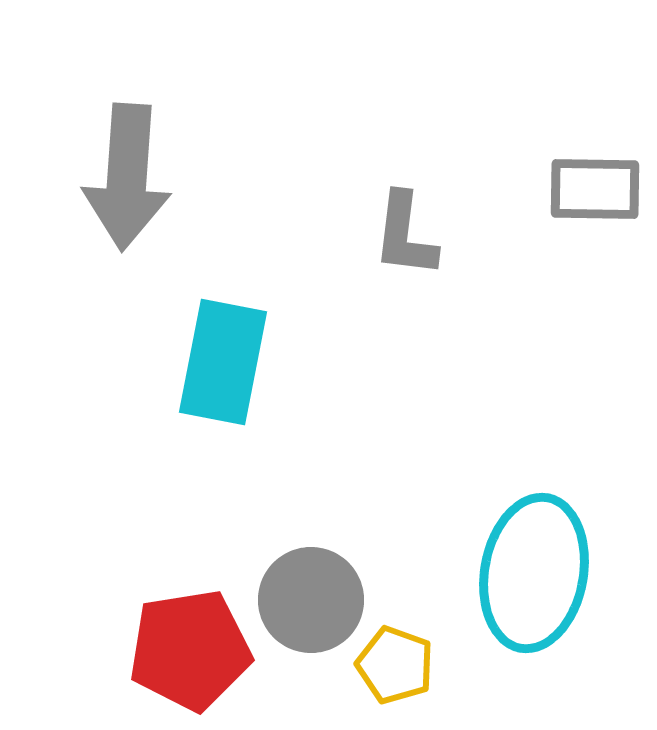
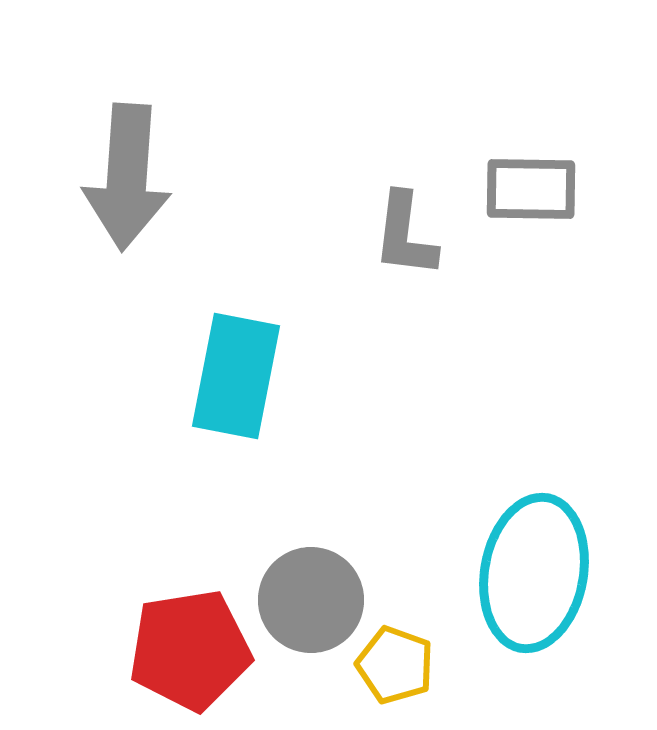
gray rectangle: moved 64 px left
cyan rectangle: moved 13 px right, 14 px down
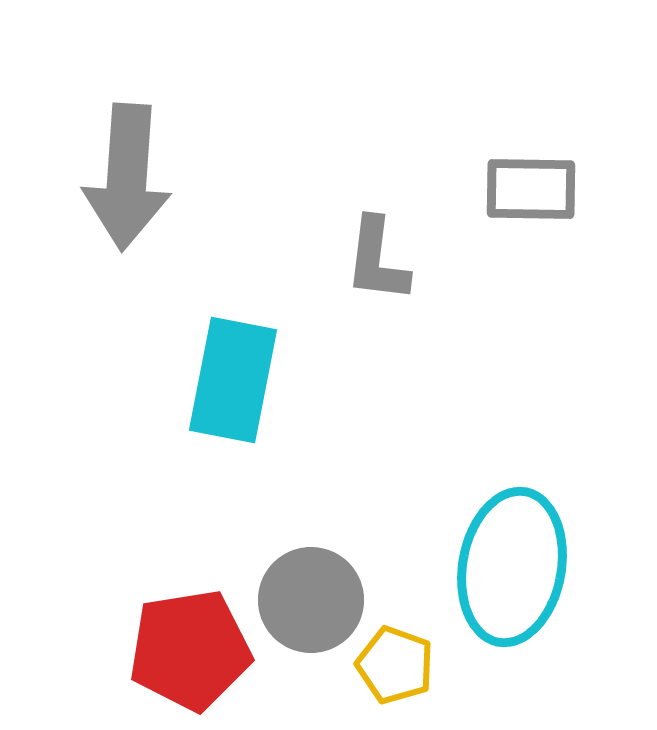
gray L-shape: moved 28 px left, 25 px down
cyan rectangle: moved 3 px left, 4 px down
cyan ellipse: moved 22 px left, 6 px up
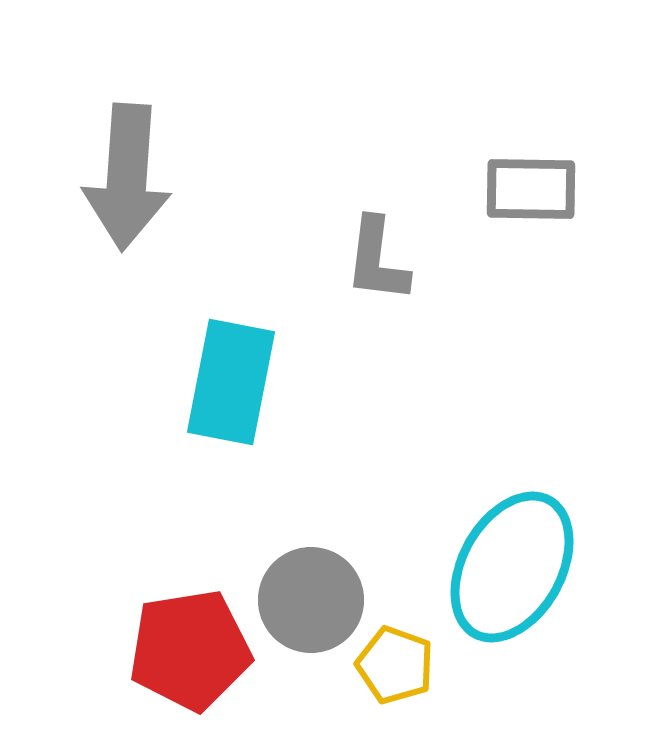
cyan rectangle: moved 2 px left, 2 px down
cyan ellipse: rotated 19 degrees clockwise
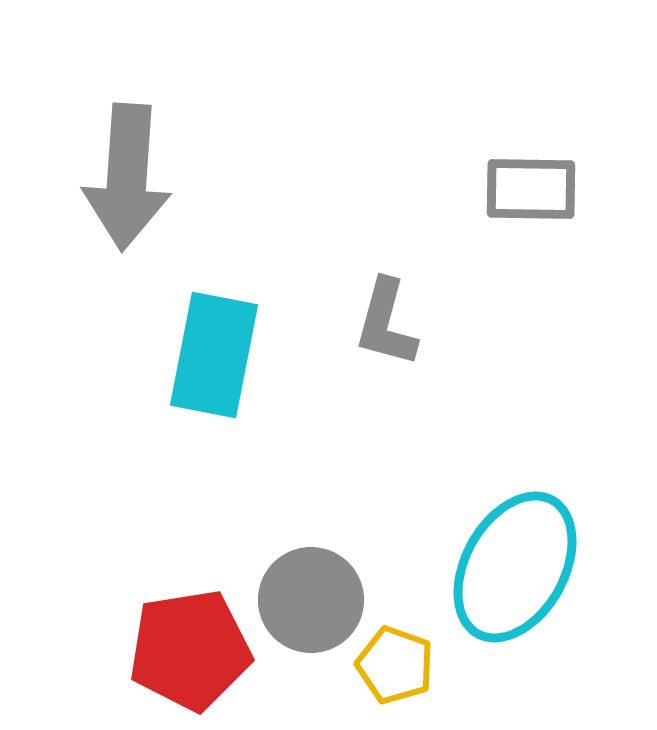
gray L-shape: moved 9 px right, 63 px down; rotated 8 degrees clockwise
cyan rectangle: moved 17 px left, 27 px up
cyan ellipse: moved 3 px right
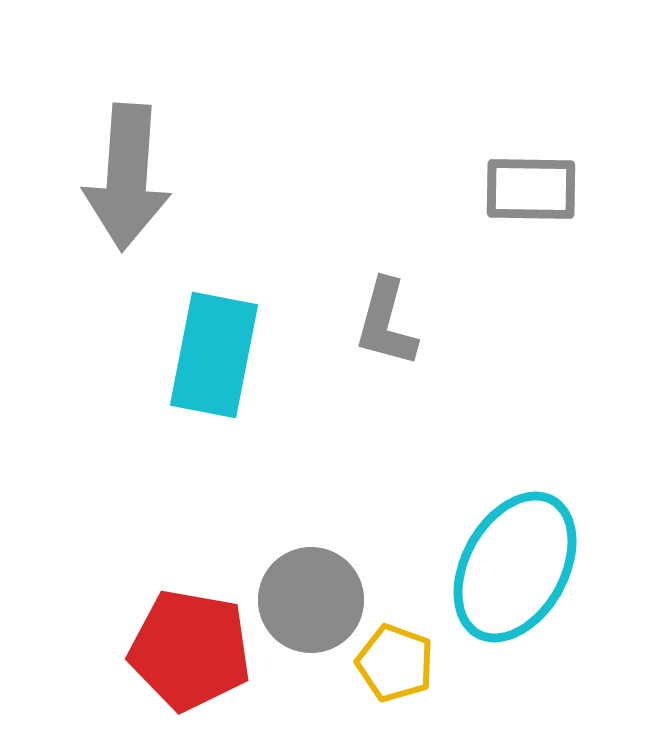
red pentagon: rotated 19 degrees clockwise
yellow pentagon: moved 2 px up
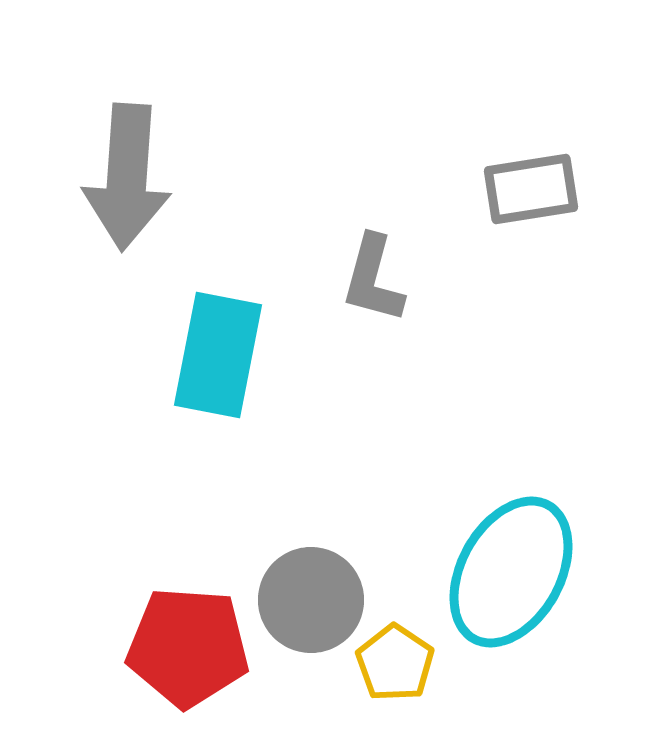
gray rectangle: rotated 10 degrees counterclockwise
gray L-shape: moved 13 px left, 44 px up
cyan rectangle: moved 4 px right
cyan ellipse: moved 4 px left, 5 px down
red pentagon: moved 2 px left, 3 px up; rotated 6 degrees counterclockwise
yellow pentagon: rotated 14 degrees clockwise
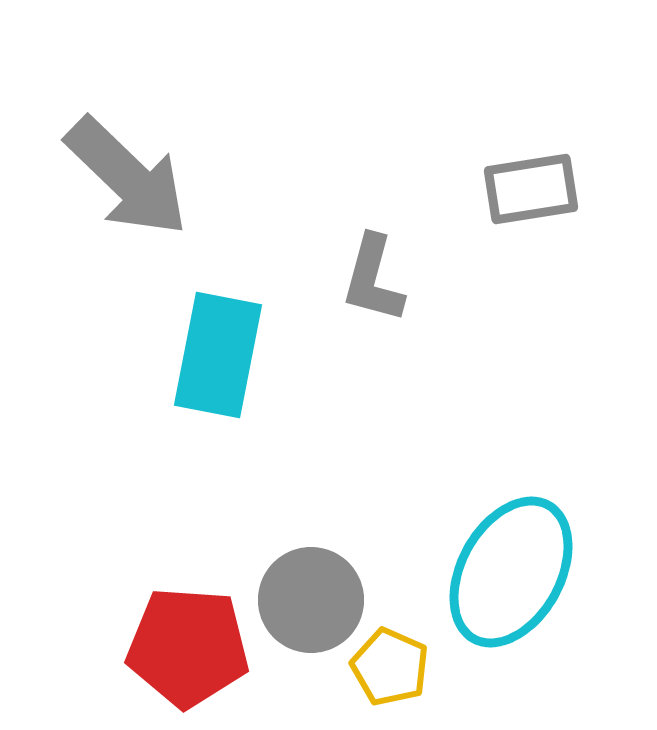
gray arrow: rotated 50 degrees counterclockwise
yellow pentagon: moved 5 px left, 4 px down; rotated 10 degrees counterclockwise
